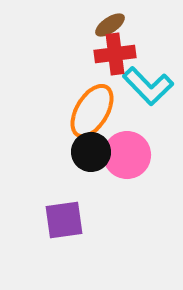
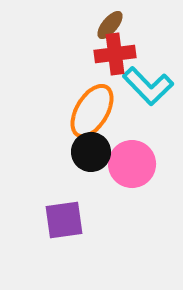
brown ellipse: rotated 16 degrees counterclockwise
pink circle: moved 5 px right, 9 px down
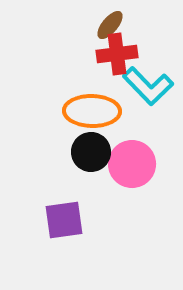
red cross: moved 2 px right
orange ellipse: rotated 60 degrees clockwise
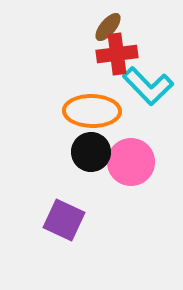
brown ellipse: moved 2 px left, 2 px down
pink circle: moved 1 px left, 2 px up
purple square: rotated 33 degrees clockwise
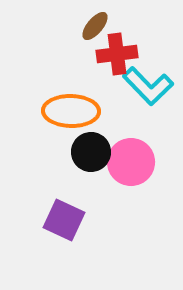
brown ellipse: moved 13 px left, 1 px up
orange ellipse: moved 21 px left
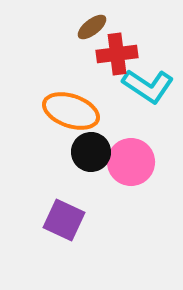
brown ellipse: moved 3 px left, 1 px down; rotated 12 degrees clockwise
cyan L-shape: rotated 12 degrees counterclockwise
orange ellipse: rotated 18 degrees clockwise
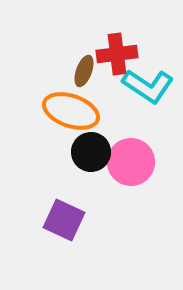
brown ellipse: moved 8 px left, 44 px down; rotated 32 degrees counterclockwise
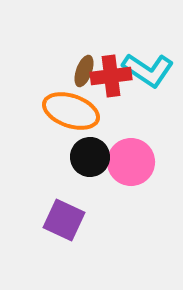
red cross: moved 6 px left, 22 px down
cyan L-shape: moved 16 px up
black circle: moved 1 px left, 5 px down
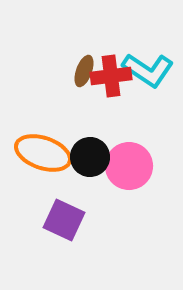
orange ellipse: moved 28 px left, 42 px down
pink circle: moved 2 px left, 4 px down
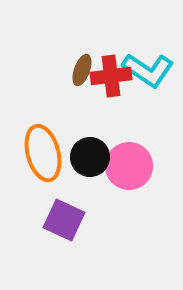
brown ellipse: moved 2 px left, 1 px up
orange ellipse: rotated 56 degrees clockwise
